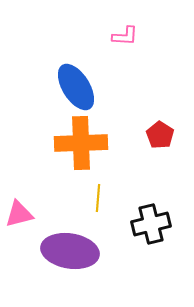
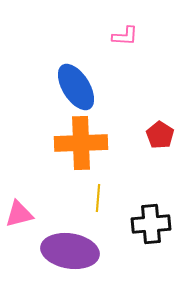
black cross: rotated 9 degrees clockwise
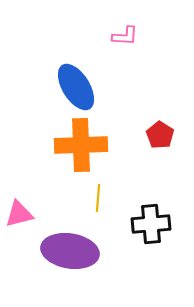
orange cross: moved 2 px down
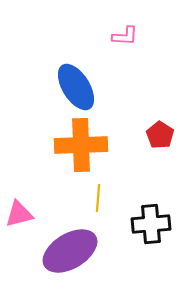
purple ellipse: rotated 40 degrees counterclockwise
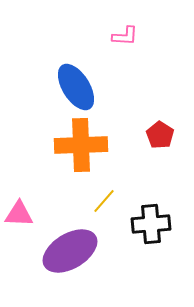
yellow line: moved 6 px right, 3 px down; rotated 36 degrees clockwise
pink triangle: rotated 16 degrees clockwise
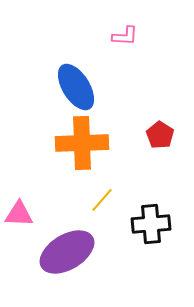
orange cross: moved 1 px right, 2 px up
yellow line: moved 2 px left, 1 px up
purple ellipse: moved 3 px left, 1 px down
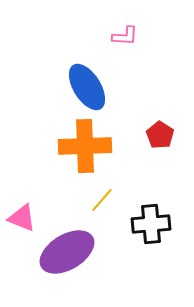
blue ellipse: moved 11 px right
orange cross: moved 3 px right, 3 px down
pink triangle: moved 3 px right, 4 px down; rotated 20 degrees clockwise
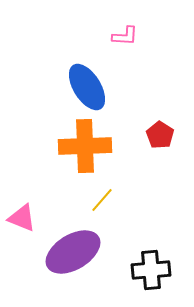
black cross: moved 46 px down
purple ellipse: moved 6 px right
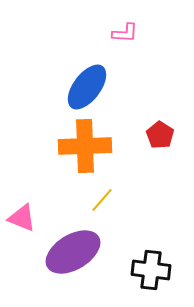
pink L-shape: moved 3 px up
blue ellipse: rotated 69 degrees clockwise
black cross: rotated 12 degrees clockwise
